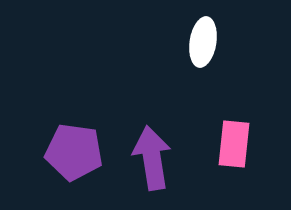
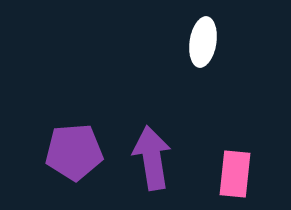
pink rectangle: moved 1 px right, 30 px down
purple pentagon: rotated 12 degrees counterclockwise
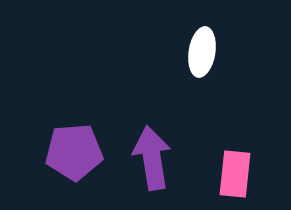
white ellipse: moved 1 px left, 10 px down
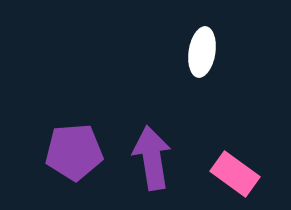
pink rectangle: rotated 60 degrees counterclockwise
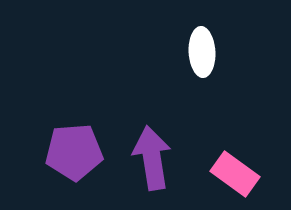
white ellipse: rotated 12 degrees counterclockwise
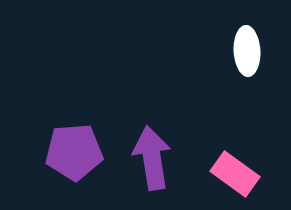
white ellipse: moved 45 px right, 1 px up
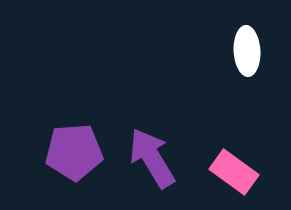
purple arrow: rotated 22 degrees counterclockwise
pink rectangle: moved 1 px left, 2 px up
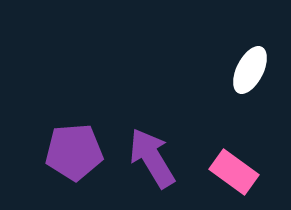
white ellipse: moved 3 px right, 19 px down; rotated 30 degrees clockwise
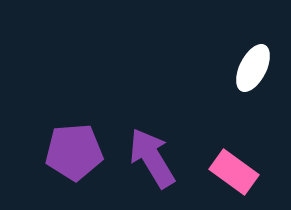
white ellipse: moved 3 px right, 2 px up
